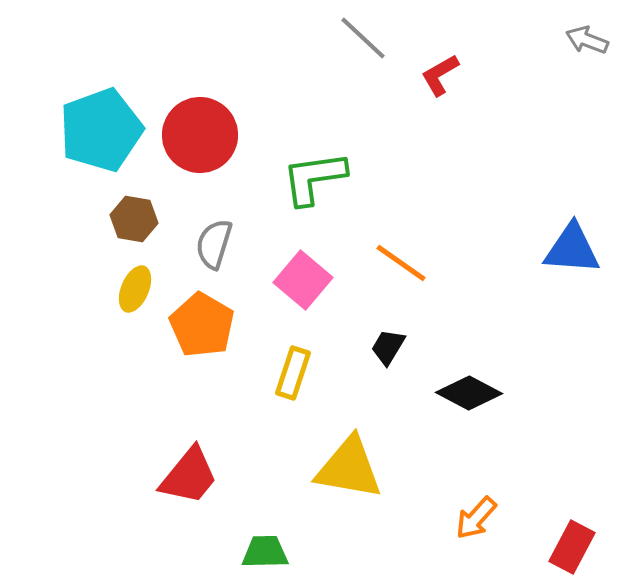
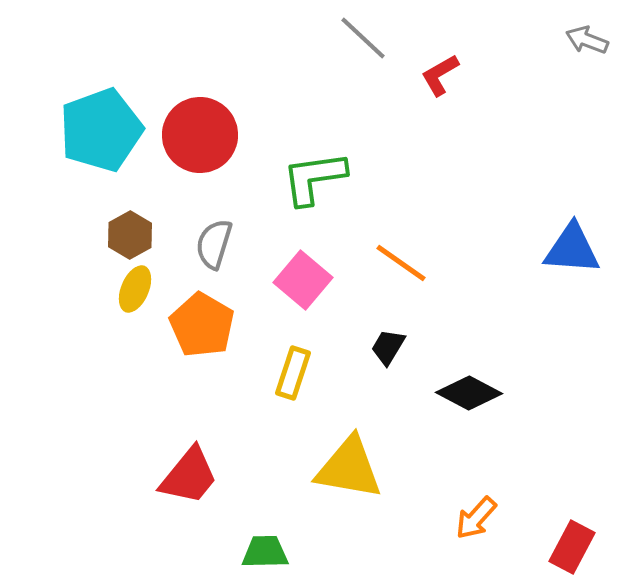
brown hexagon: moved 4 px left, 16 px down; rotated 21 degrees clockwise
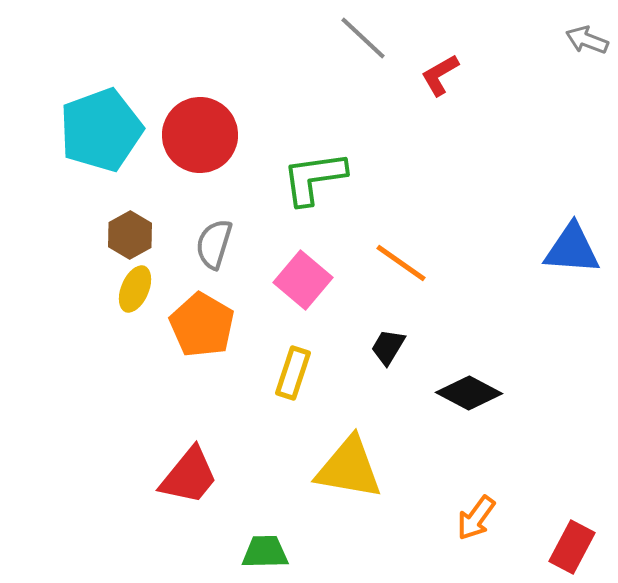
orange arrow: rotated 6 degrees counterclockwise
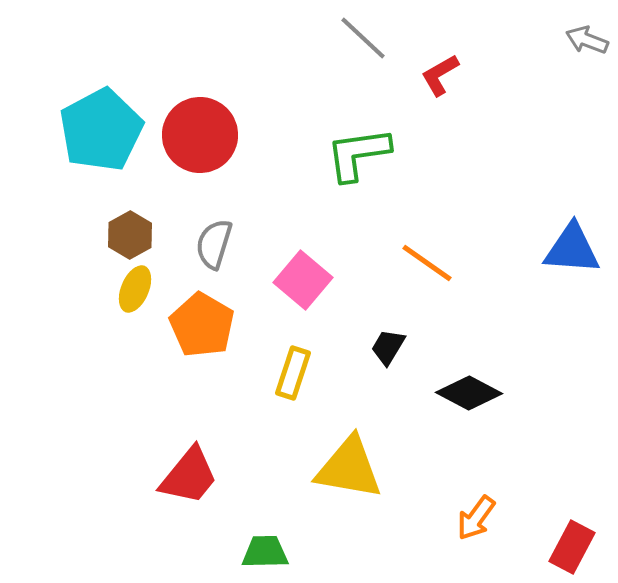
cyan pentagon: rotated 8 degrees counterclockwise
green L-shape: moved 44 px right, 24 px up
orange line: moved 26 px right
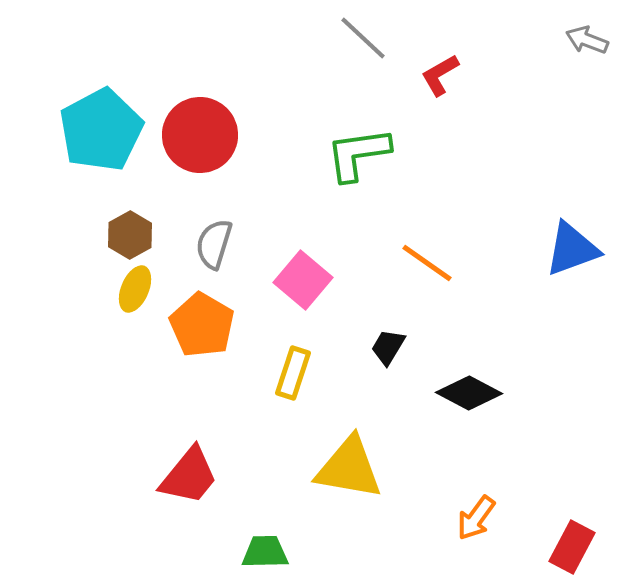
blue triangle: rotated 24 degrees counterclockwise
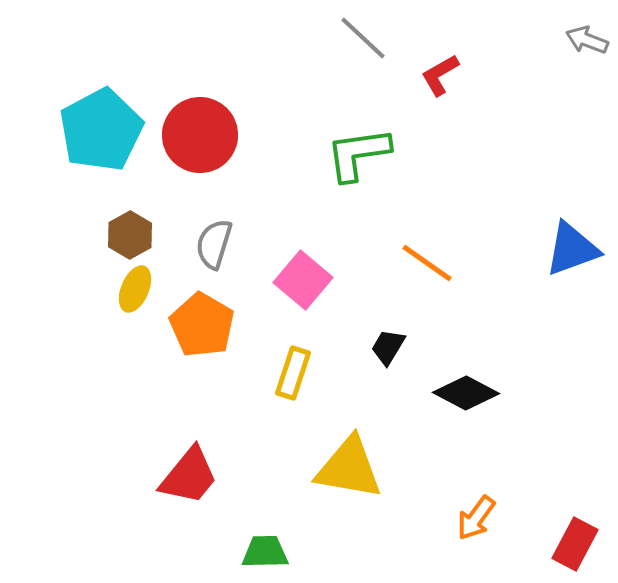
black diamond: moved 3 px left
red rectangle: moved 3 px right, 3 px up
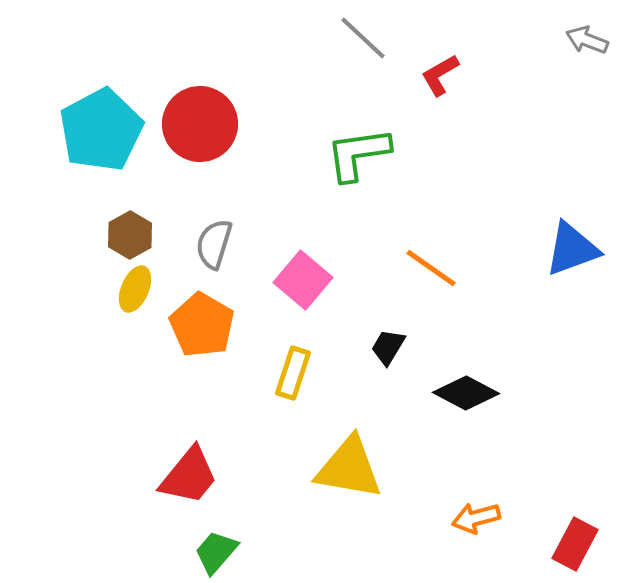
red circle: moved 11 px up
orange line: moved 4 px right, 5 px down
orange arrow: rotated 39 degrees clockwise
green trapezoid: moved 49 px left; rotated 48 degrees counterclockwise
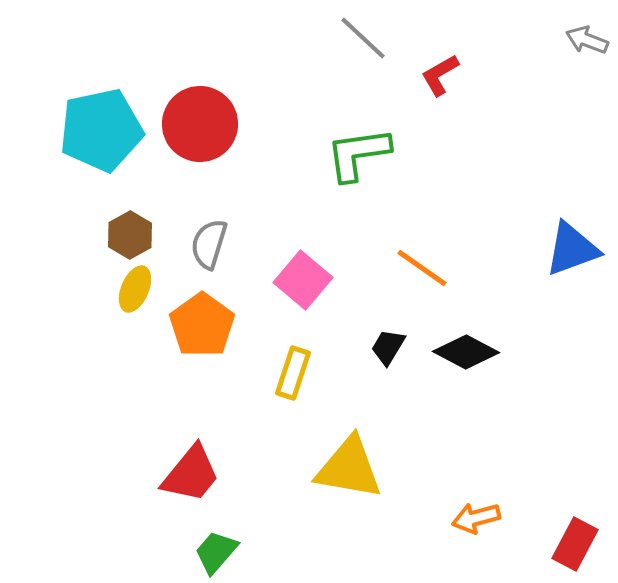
cyan pentagon: rotated 16 degrees clockwise
gray semicircle: moved 5 px left
orange line: moved 9 px left
orange pentagon: rotated 6 degrees clockwise
black diamond: moved 41 px up
red trapezoid: moved 2 px right, 2 px up
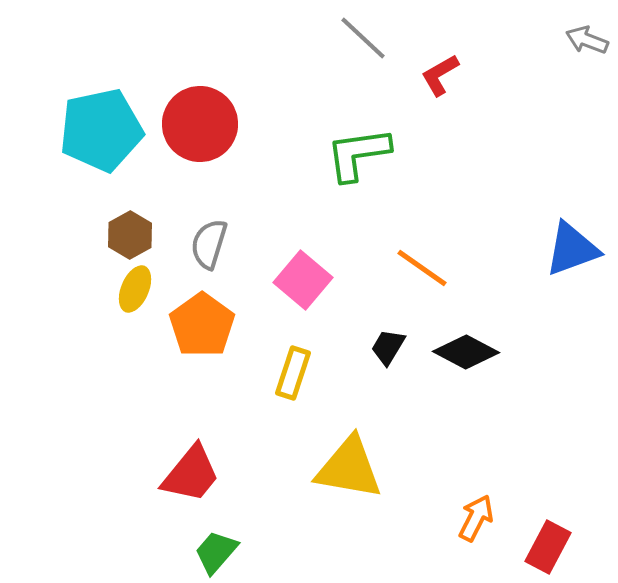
orange arrow: rotated 132 degrees clockwise
red rectangle: moved 27 px left, 3 px down
